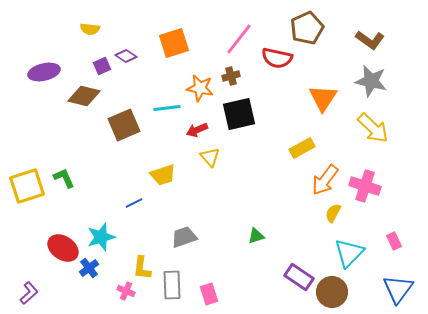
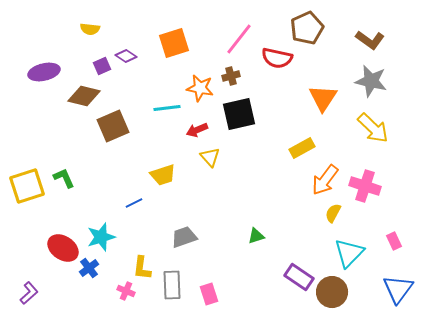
brown square at (124, 125): moved 11 px left, 1 px down
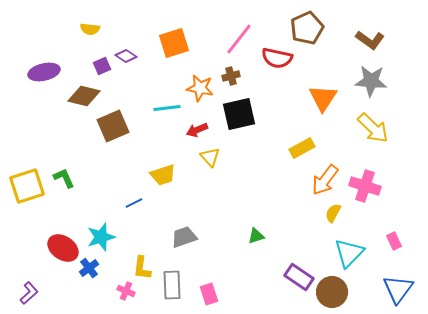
gray star at (371, 81): rotated 8 degrees counterclockwise
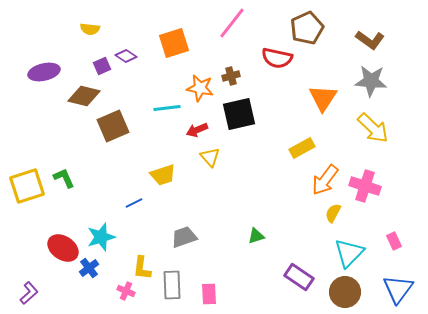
pink line at (239, 39): moved 7 px left, 16 px up
brown circle at (332, 292): moved 13 px right
pink rectangle at (209, 294): rotated 15 degrees clockwise
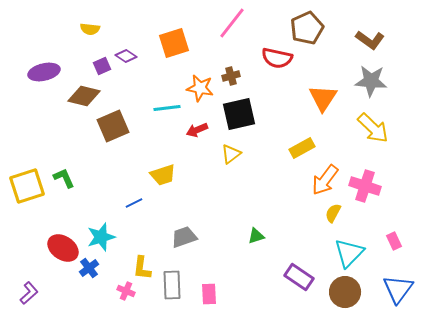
yellow triangle at (210, 157): moved 21 px right, 3 px up; rotated 35 degrees clockwise
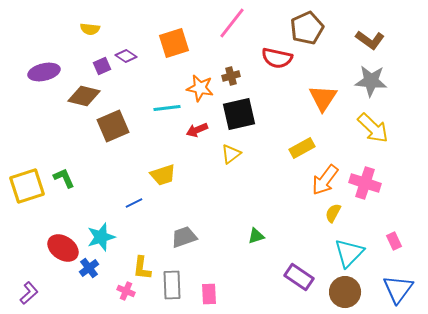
pink cross at (365, 186): moved 3 px up
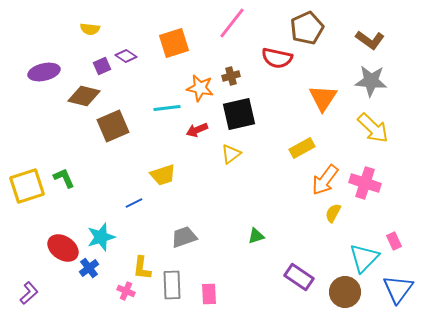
cyan triangle at (349, 253): moved 15 px right, 5 px down
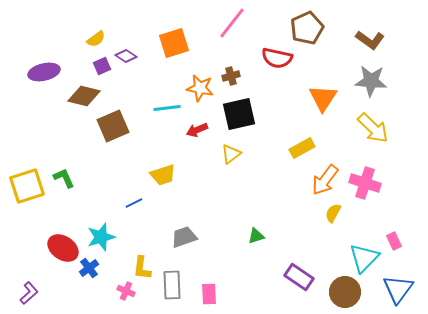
yellow semicircle at (90, 29): moved 6 px right, 10 px down; rotated 42 degrees counterclockwise
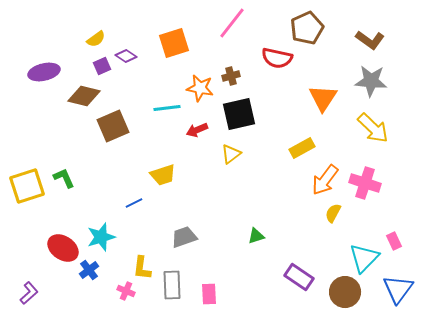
blue cross at (89, 268): moved 2 px down
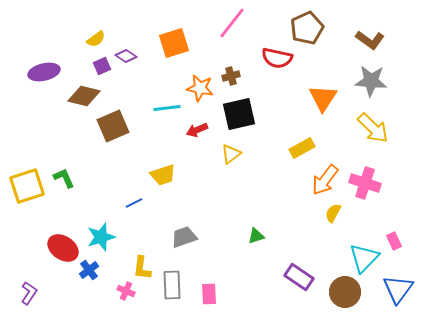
purple L-shape at (29, 293): rotated 15 degrees counterclockwise
